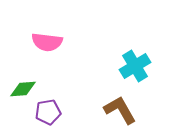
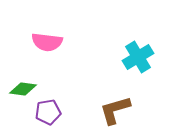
cyan cross: moved 3 px right, 9 px up
green diamond: rotated 12 degrees clockwise
brown L-shape: moved 5 px left; rotated 76 degrees counterclockwise
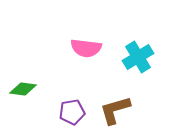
pink semicircle: moved 39 px right, 6 px down
purple pentagon: moved 24 px right
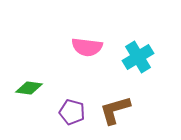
pink semicircle: moved 1 px right, 1 px up
green diamond: moved 6 px right, 1 px up
purple pentagon: rotated 25 degrees clockwise
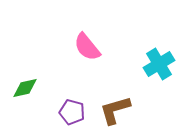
pink semicircle: rotated 44 degrees clockwise
cyan cross: moved 21 px right, 7 px down
green diamond: moved 4 px left; rotated 20 degrees counterclockwise
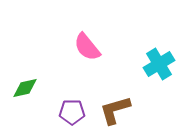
purple pentagon: rotated 15 degrees counterclockwise
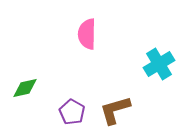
pink semicircle: moved 13 px up; rotated 40 degrees clockwise
purple pentagon: rotated 30 degrees clockwise
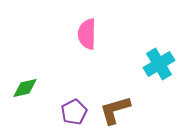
purple pentagon: moved 2 px right; rotated 15 degrees clockwise
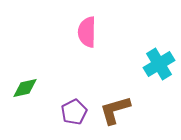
pink semicircle: moved 2 px up
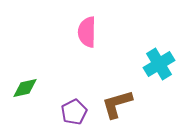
brown L-shape: moved 2 px right, 6 px up
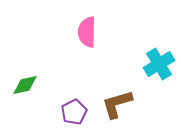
green diamond: moved 3 px up
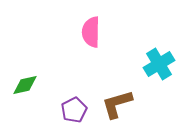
pink semicircle: moved 4 px right
purple pentagon: moved 2 px up
